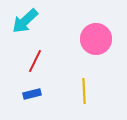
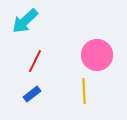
pink circle: moved 1 px right, 16 px down
blue rectangle: rotated 24 degrees counterclockwise
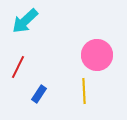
red line: moved 17 px left, 6 px down
blue rectangle: moved 7 px right; rotated 18 degrees counterclockwise
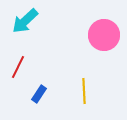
pink circle: moved 7 px right, 20 px up
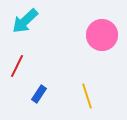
pink circle: moved 2 px left
red line: moved 1 px left, 1 px up
yellow line: moved 3 px right, 5 px down; rotated 15 degrees counterclockwise
